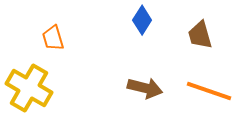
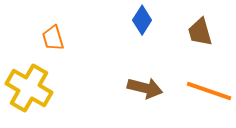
brown trapezoid: moved 3 px up
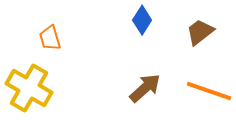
brown trapezoid: rotated 68 degrees clockwise
orange trapezoid: moved 3 px left
brown arrow: rotated 56 degrees counterclockwise
